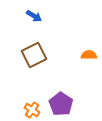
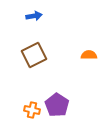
blue arrow: rotated 42 degrees counterclockwise
purple pentagon: moved 4 px left, 1 px down
orange cross: rotated 21 degrees counterclockwise
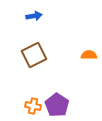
orange cross: moved 1 px right, 4 px up
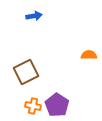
brown square: moved 8 px left, 17 px down
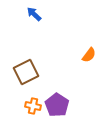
blue arrow: moved 2 px up; rotated 126 degrees counterclockwise
orange semicircle: rotated 126 degrees clockwise
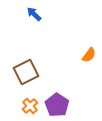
orange cross: moved 3 px left; rotated 35 degrees clockwise
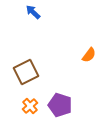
blue arrow: moved 1 px left, 2 px up
purple pentagon: moved 3 px right; rotated 15 degrees counterclockwise
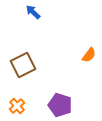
brown square: moved 3 px left, 7 px up
orange cross: moved 13 px left
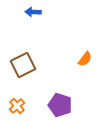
blue arrow: rotated 42 degrees counterclockwise
orange semicircle: moved 4 px left, 4 px down
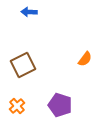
blue arrow: moved 4 px left
